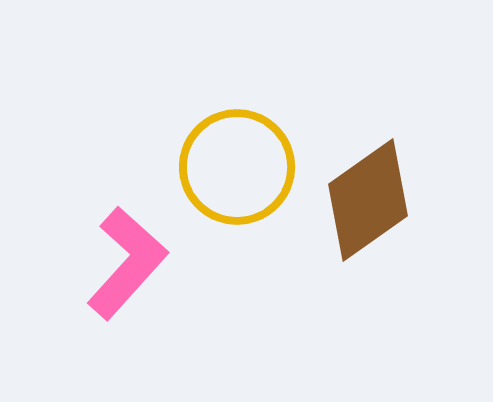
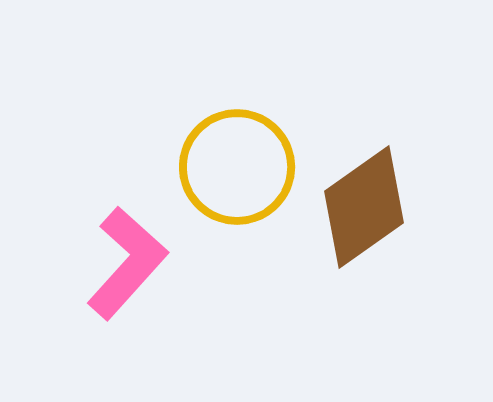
brown diamond: moved 4 px left, 7 px down
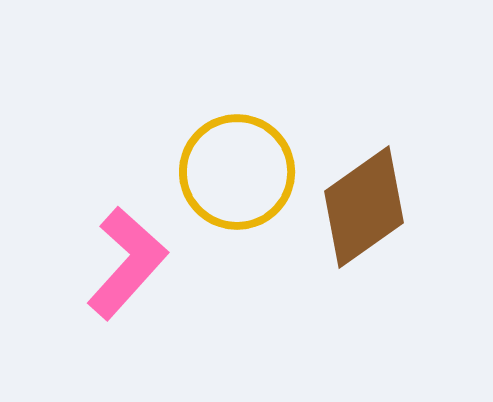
yellow circle: moved 5 px down
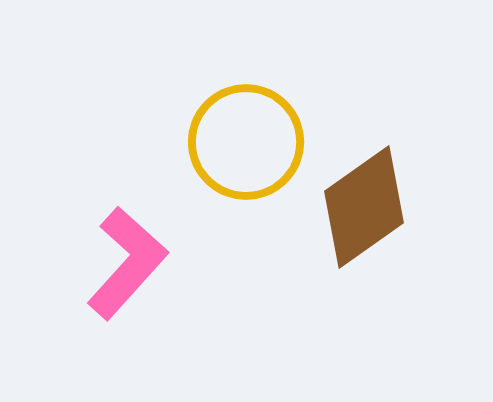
yellow circle: moved 9 px right, 30 px up
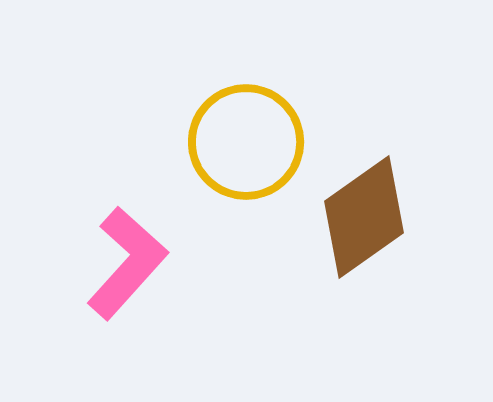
brown diamond: moved 10 px down
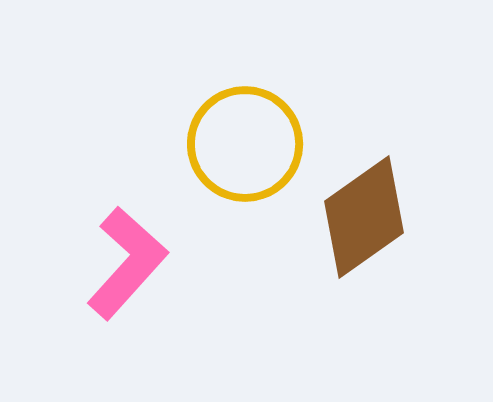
yellow circle: moved 1 px left, 2 px down
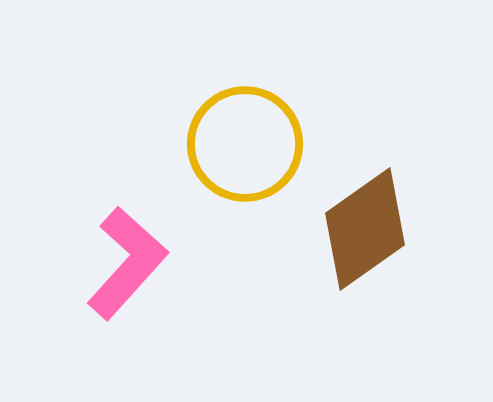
brown diamond: moved 1 px right, 12 px down
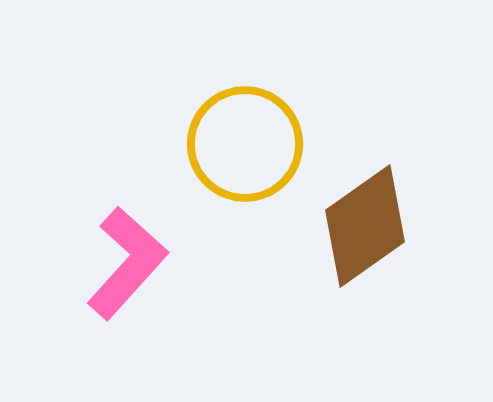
brown diamond: moved 3 px up
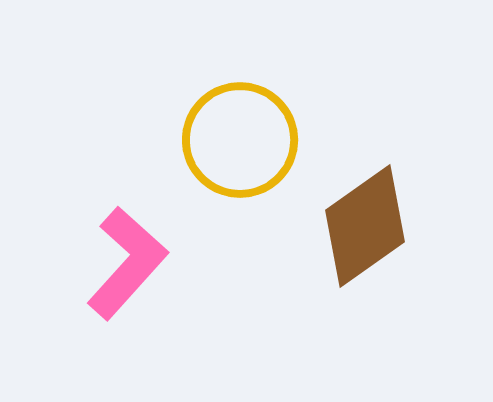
yellow circle: moved 5 px left, 4 px up
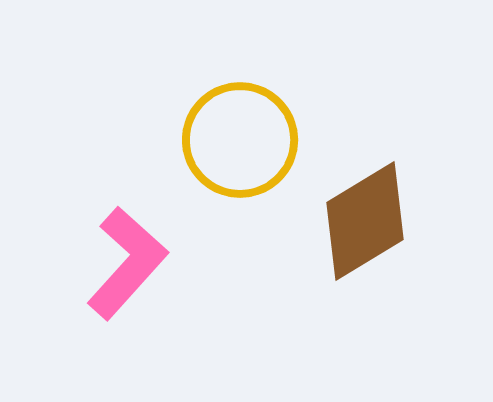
brown diamond: moved 5 px up; rotated 4 degrees clockwise
